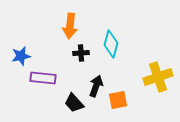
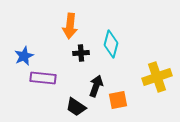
blue star: moved 3 px right; rotated 12 degrees counterclockwise
yellow cross: moved 1 px left
black trapezoid: moved 2 px right, 4 px down; rotated 15 degrees counterclockwise
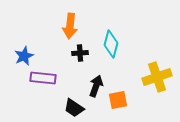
black cross: moved 1 px left
black trapezoid: moved 2 px left, 1 px down
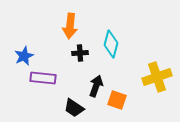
orange square: moved 1 px left; rotated 30 degrees clockwise
